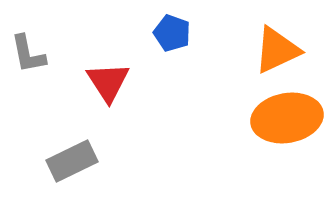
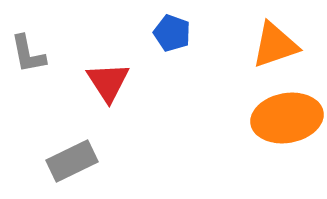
orange triangle: moved 2 px left, 5 px up; rotated 6 degrees clockwise
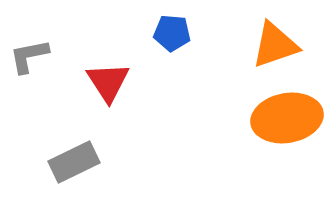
blue pentagon: rotated 15 degrees counterclockwise
gray L-shape: moved 1 px right, 2 px down; rotated 90 degrees clockwise
gray rectangle: moved 2 px right, 1 px down
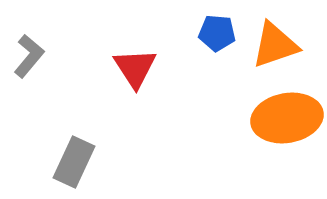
blue pentagon: moved 45 px right
gray L-shape: rotated 141 degrees clockwise
red triangle: moved 27 px right, 14 px up
gray rectangle: rotated 39 degrees counterclockwise
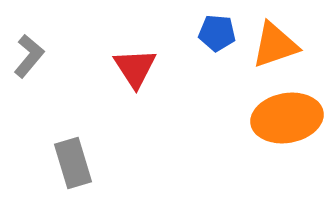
gray rectangle: moved 1 px left, 1 px down; rotated 42 degrees counterclockwise
